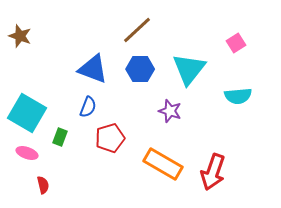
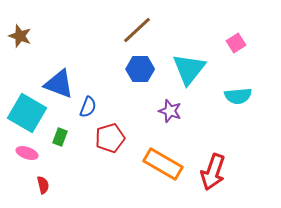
blue triangle: moved 34 px left, 15 px down
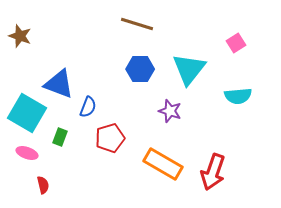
brown line: moved 6 px up; rotated 60 degrees clockwise
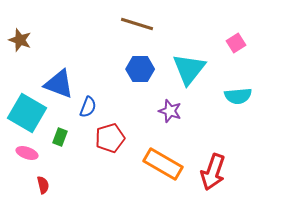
brown star: moved 4 px down
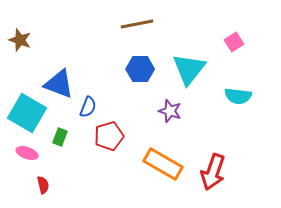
brown line: rotated 28 degrees counterclockwise
pink square: moved 2 px left, 1 px up
cyan semicircle: rotated 12 degrees clockwise
red pentagon: moved 1 px left, 2 px up
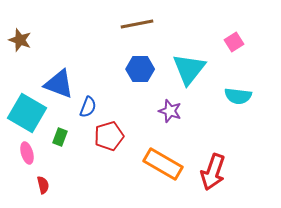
pink ellipse: rotated 55 degrees clockwise
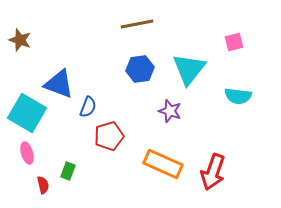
pink square: rotated 18 degrees clockwise
blue hexagon: rotated 8 degrees counterclockwise
green rectangle: moved 8 px right, 34 px down
orange rectangle: rotated 6 degrees counterclockwise
